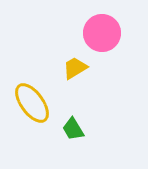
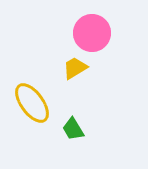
pink circle: moved 10 px left
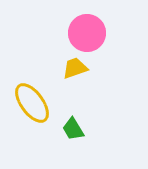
pink circle: moved 5 px left
yellow trapezoid: rotated 12 degrees clockwise
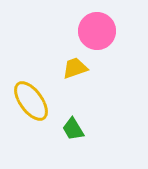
pink circle: moved 10 px right, 2 px up
yellow ellipse: moved 1 px left, 2 px up
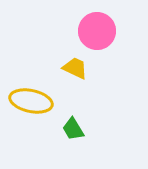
yellow trapezoid: rotated 44 degrees clockwise
yellow ellipse: rotated 42 degrees counterclockwise
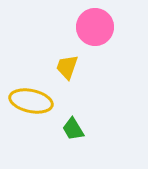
pink circle: moved 2 px left, 4 px up
yellow trapezoid: moved 8 px left, 1 px up; rotated 96 degrees counterclockwise
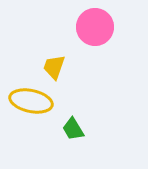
yellow trapezoid: moved 13 px left
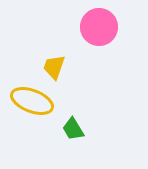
pink circle: moved 4 px right
yellow ellipse: moved 1 px right; rotated 9 degrees clockwise
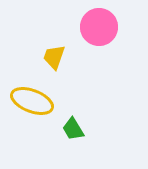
yellow trapezoid: moved 10 px up
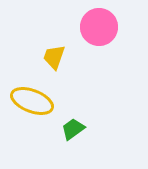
green trapezoid: rotated 85 degrees clockwise
